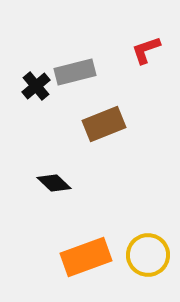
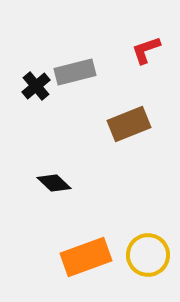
brown rectangle: moved 25 px right
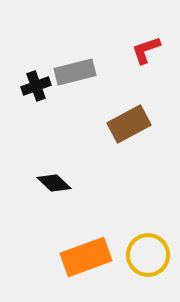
black cross: rotated 20 degrees clockwise
brown rectangle: rotated 6 degrees counterclockwise
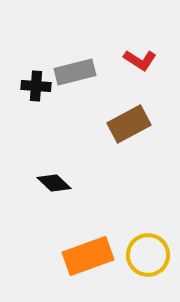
red L-shape: moved 6 px left, 10 px down; rotated 128 degrees counterclockwise
black cross: rotated 24 degrees clockwise
orange rectangle: moved 2 px right, 1 px up
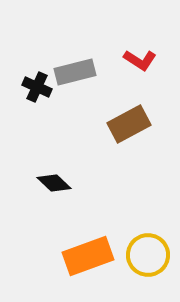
black cross: moved 1 px right, 1 px down; rotated 20 degrees clockwise
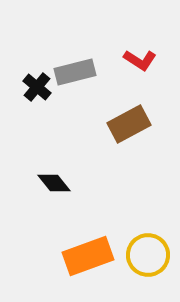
black cross: rotated 16 degrees clockwise
black diamond: rotated 8 degrees clockwise
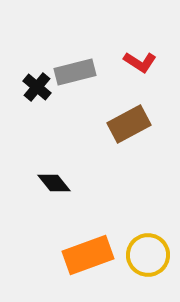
red L-shape: moved 2 px down
orange rectangle: moved 1 px up
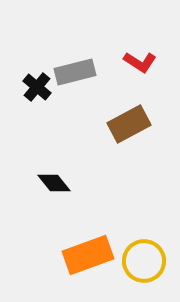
yellow circle: moved 4 px left, 6 px down
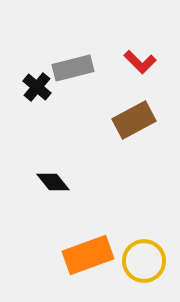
red L-shape: rotated 12 degrees clockwise
gray rectangle: moved 2 px left, 4 px up
brown rectangle: moved 5 px right, 4 px up
black diamond: moved 1 px left, 1 px up
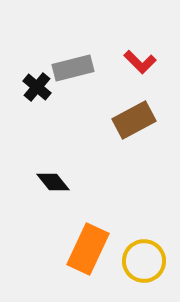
orange rectangle: moved 6 px up; rotated 45 degrees counterclockwise
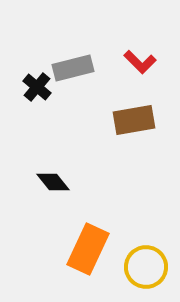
brown rectangle: rotated 18 degrees clockwise
yellow circle: moved 2 px right, 6 px down
